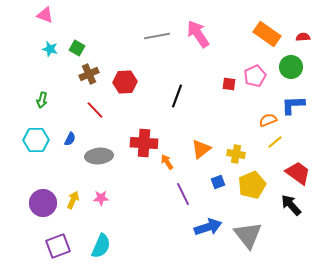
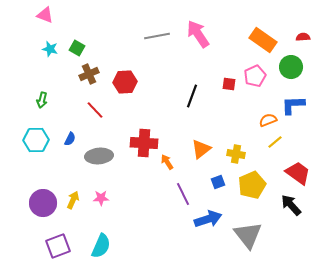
orange rectangle: moved 4 px left, 6 px down
black line: moved 15 px right
blue arrow: moved 8 px up
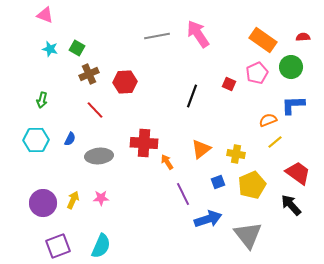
pink pentagon: moved 2 px right, 3 px up
red square: rotated 16 degrees clockwise
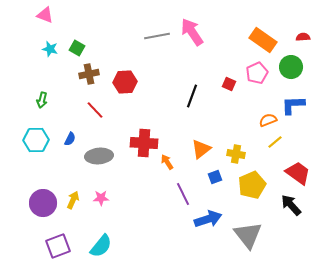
pink arrow: moved 6 px left, 2 px up
brown cross: rotated 12 degrees clockwise
blue square: moved 3 px left, 5 px up
cyan semicircle: rotated 15 degrees clockwise
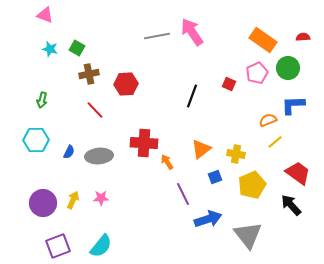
green circle: moved 3 px left, 1 px down
red hexagon: moved 1 px right, 2 px down
blue semicircle: moved 1 px left, 13 px down
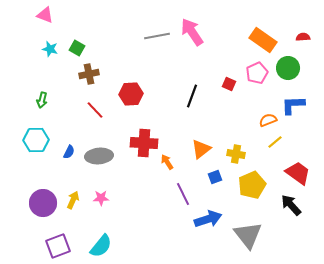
red hexagon: moved 5 px right, 10 px down
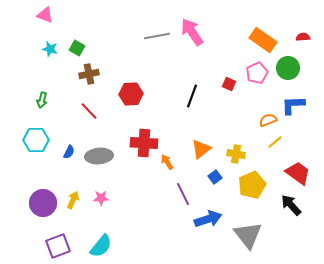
red line: moved 6 px left, 1 px down
blue square: rotated 16 degrees counterclockwise
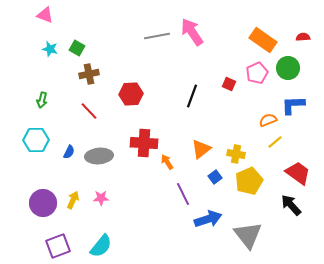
yellow pentagon: moved 3 px left, 4 px up
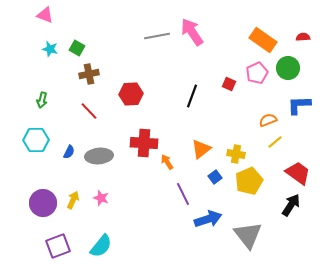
blue L-shape: moved 6 px right
pink star: rotated 21 degrees clockwise
black arrow: rotated 75 degrees clockwise
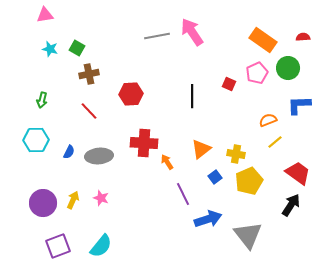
pink triangle: rotated 30 degrees counterclockwise
black line: rotated 20 degrees counterclockwise
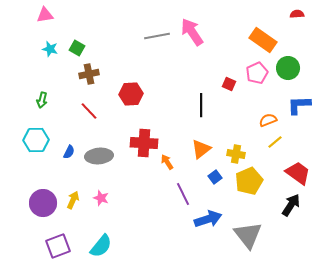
red semicircle: moved 6 px left, 23 px up
black line: moved 9 px right, 9 px down
